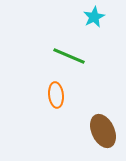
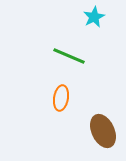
orange ellipse: moved 5 px right, 3 px down; rotated 15 degrees clockwise
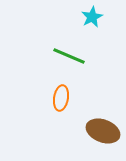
cyan star: moved 2 px left
brown ellipse: rotated 44 degrees counterclockwise
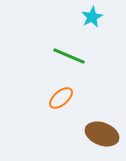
orange ellipse: rotated 40 degrees clockwise
brown ellipse: moved 1 px left, 3 px down
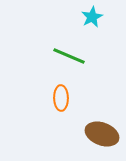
orange ellipse: rotated 50 degrees counterclockwise
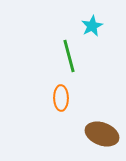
cyan star: moved 9 px down
green line: rotated 52 degrees clockwise
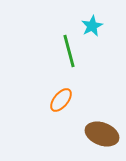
green line: moved 5 px up
orange ellipse: moved 2 px down; rotated 40 degrees clockwise
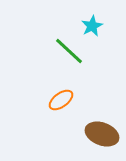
green line: rotated 32 degrees counterclockwise
orange ellipse: rotated 15 degrees clockwise
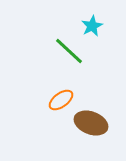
brown ellipse: moved 11 px left, 11 px up
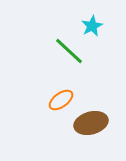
brown ellipse: rotated 36 degrees counterclockwise
